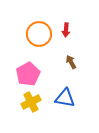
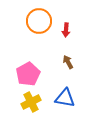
orange circle: moved 13 px up
brown arrow: moved 3 px left
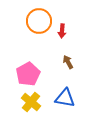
red arrow: moved 4 px left, 1 px down
yellow cross: rotated 24 degrees counterclockwise
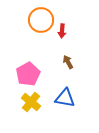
orange circle: moved 2 px right, 1 px up
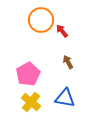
red arrow: rotated 136 degrees clockwise
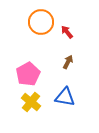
orange circle: moved 2 px down
red arrow: moved 5 px right, 1 px down
brown arrow: rotated 56 degrees clockwise
blue triangle: moved 1 px up
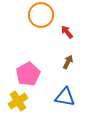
orange circle: moved 7 px up
yellow cross: moved 13 px left, 1 px up; rotated 18 degrees clockwise
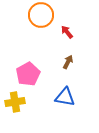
yellow cross: moved 3 px left, 1 px down; rotated 24 degrees clockwise
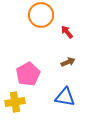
brown arrow: rotated 40 degrees clockwise
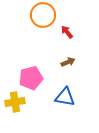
orange circle: moved 2 px right
pink pentagon: moved 3 px right, 4 px down; rotated 15 degrees clockwise
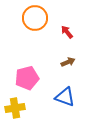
orange circle: moved 8 px left, 3 px down
pink pentagon: moved 4 px left
blue triangle: rotated 10 degrees clockwise
yellow cross: moved 6 px down
